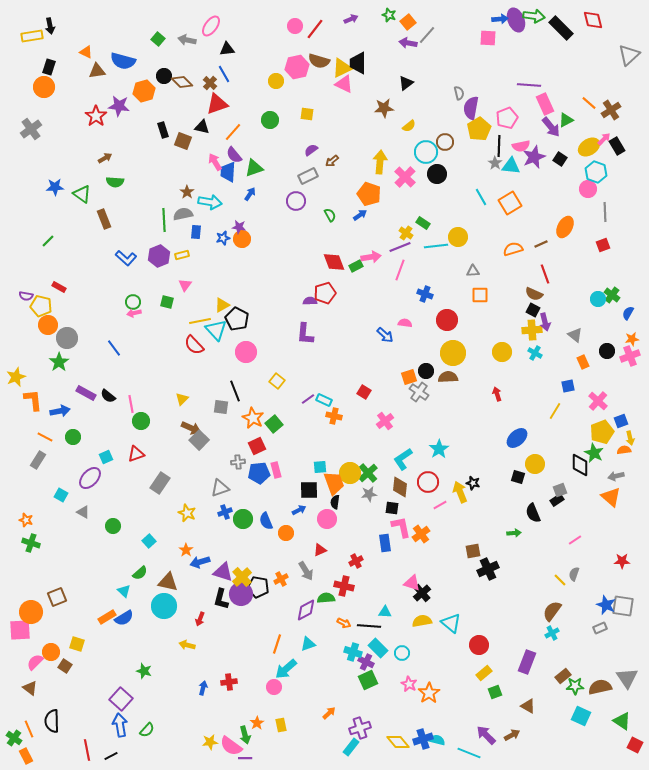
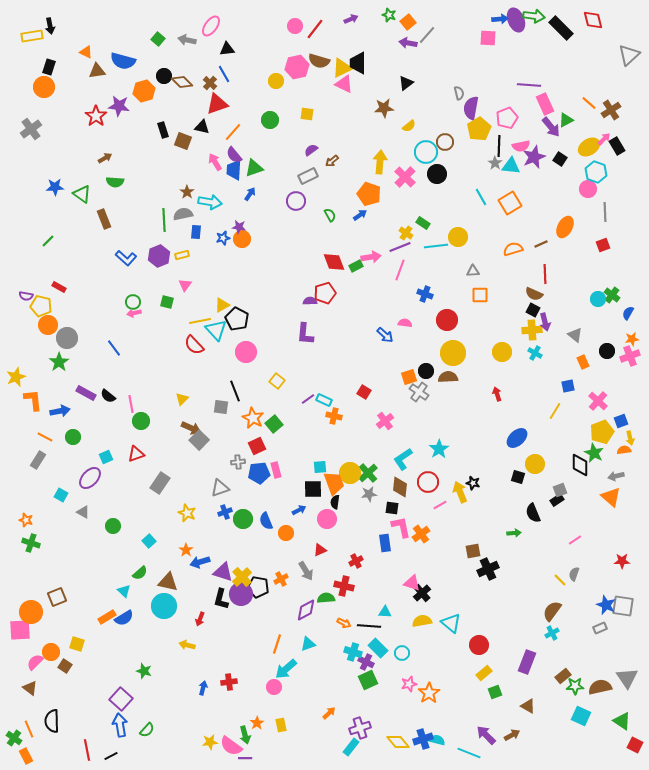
blue trapezoid at (228, 172): moved 6 px right, 2 px up
red line at (545, 274): rotated 18 degrees clockwise
black square at (309, 490): moved 4 px right, 1 px up
pink star at (409, 684): rotated 28 degrees clockwise
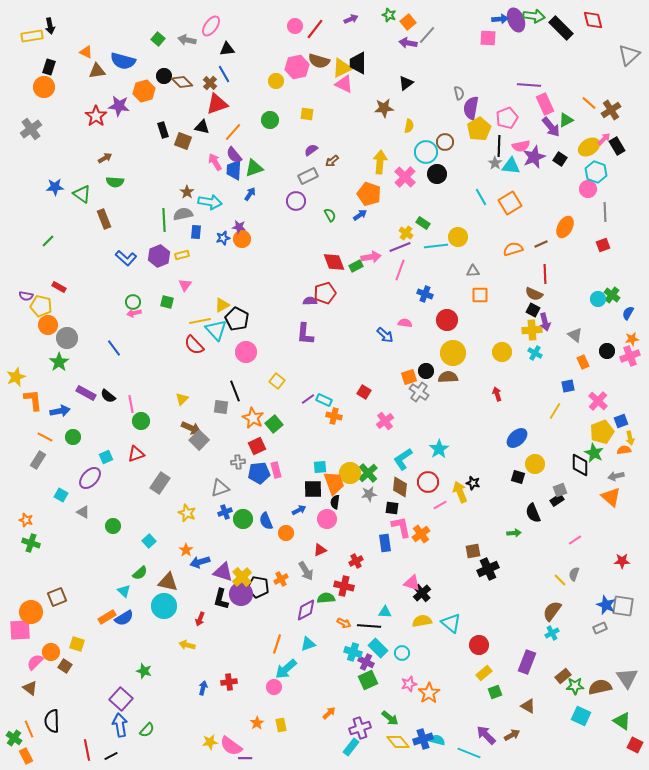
yellow semicircle at (409, 126): rotated 40 degrees counterclockwise
green arrow at (245, 735): moved 145 px right, 17 px up; rotated 36 degrees counterclockwise
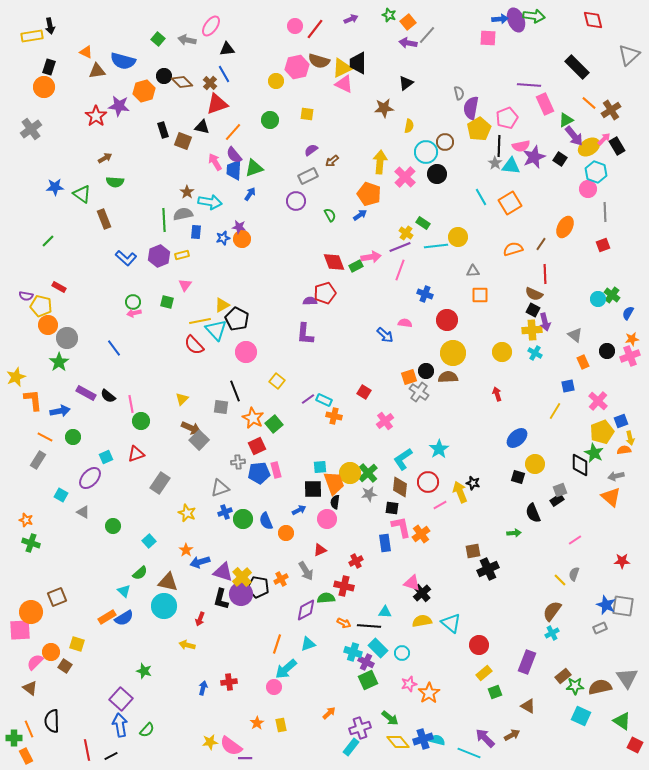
black rectangle at (561, 28): moved 16 px right, 39 px down
purple arrow at (551, 127): moved 23 px right, 9 px down
brown line at (541, 244): rotated 32 degrees counterclockwise
purple arrow at (486, 735): moved 1 px left, 3 px down
green cross at (14, 738): rotated 35 degrees counterclockwise
